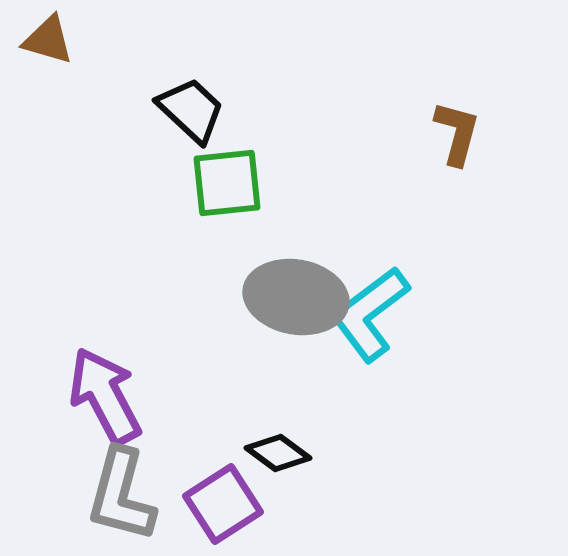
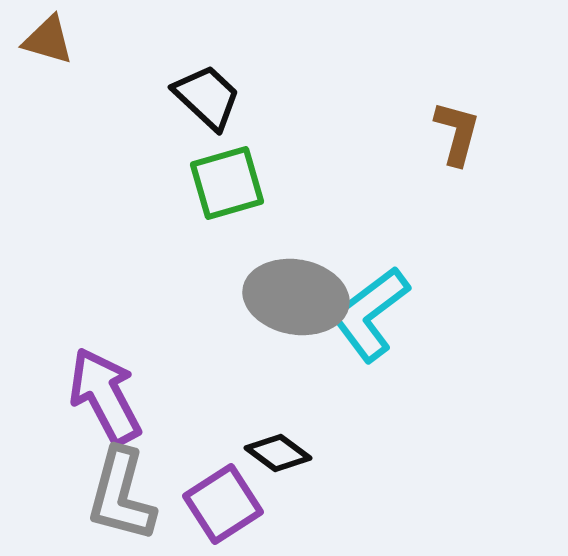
black trapezoid: moved 16 px right, 13 px up
green square: rotated 10 degrees counterclockwise
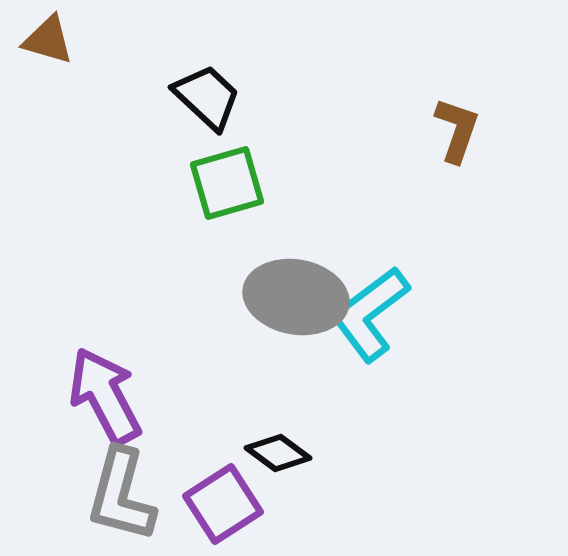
brown L-shape: moved 3 px up; rotated 4 degrees clockwise
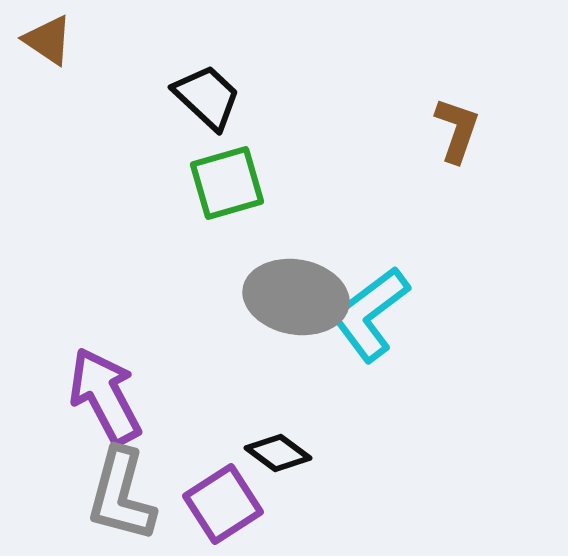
brown triangle: rotated 18 degrees clockwise
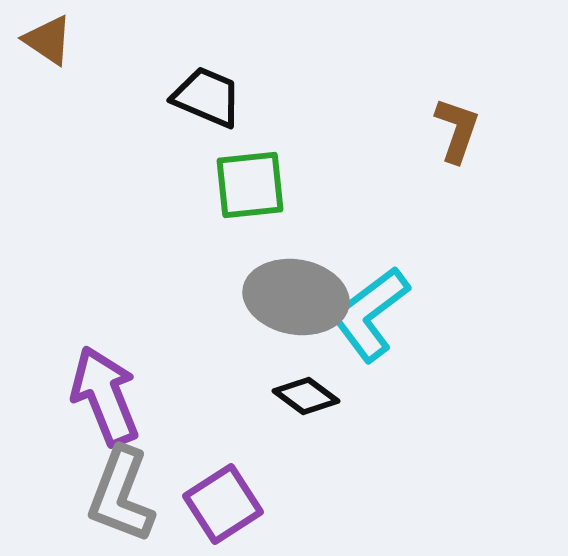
black trapezoid: rotated 20 degrees counterclockwise
green square: moved 23 px right, 2 px down; rotated 10 degrees clockwise
purple arrow: rotated 6 degrees clockwise
black diamond: moved 28 px right, 57 px up
gray L-shape: rotated 6 degrees clockwise
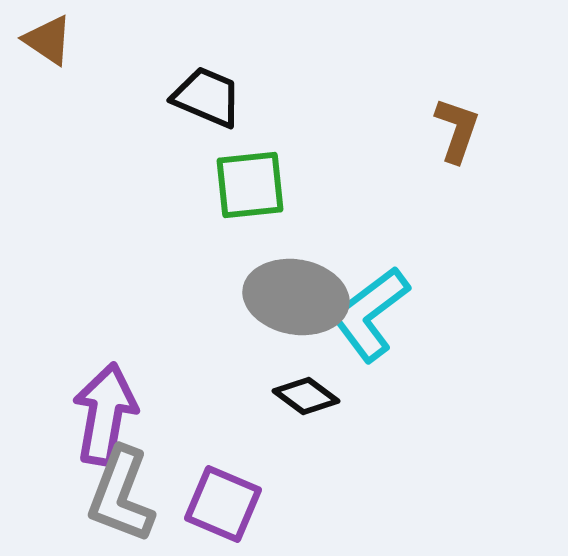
purple arrow: moved 18 px down; rotated 32 degrees clockwise
purple square: rotated 34 degrees counterclockwise
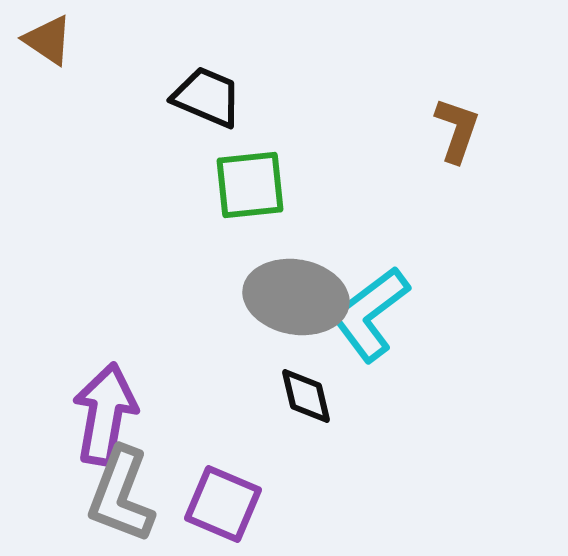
black diamond: rotated 40 degrees clockwise
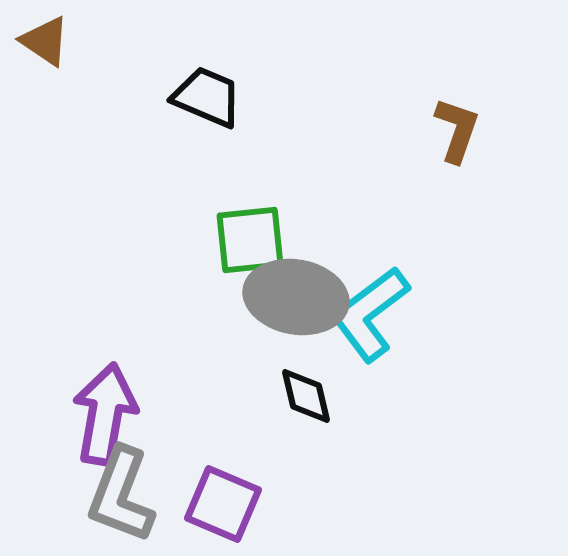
brown triangle: moved 3 px left, 1 px down
green square: moved 55 px down
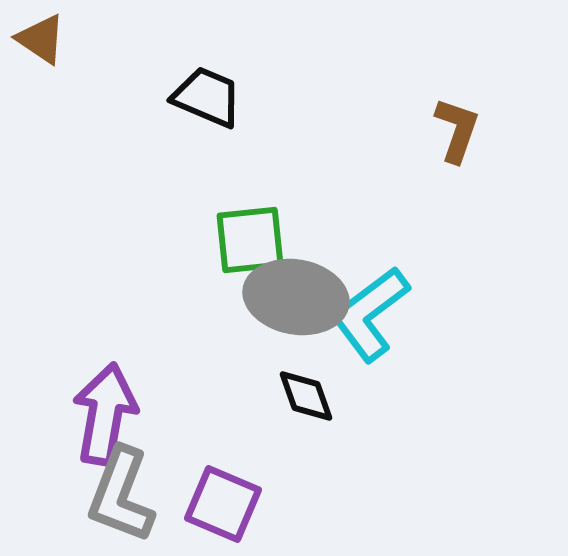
brown triangle: moved 4 px left, 2 px up
black diamond: rotated 6 degrees counterclockwise
